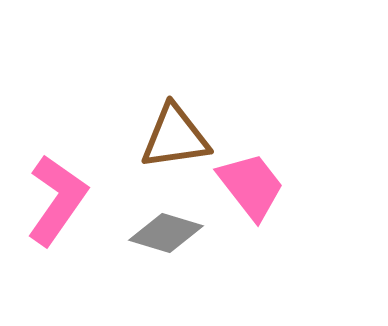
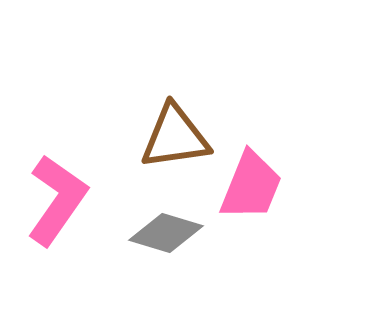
pink trapezoid: rotated 60 degrees clockwise
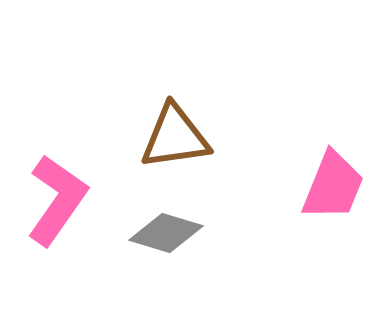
pink trapezoid: moved 82 px right
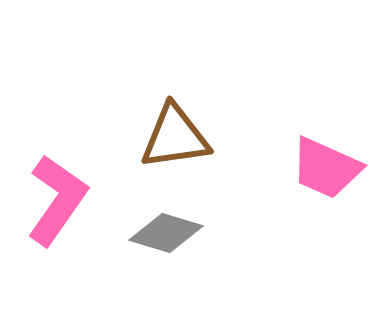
pink trapezoid: moved 7 px left, 18 px up; rotated 92 degrees clockwise
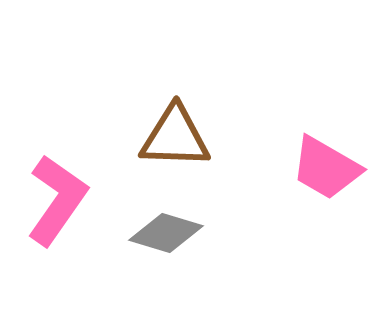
brown triangle: rotated 10 degrees clockwise
pink trapezoid: rotated 6 degrees clockwise
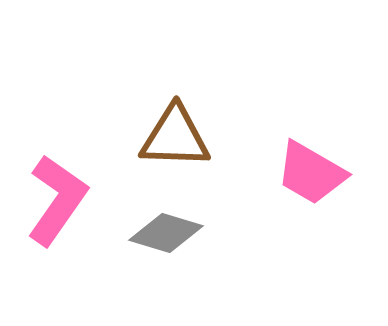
pink trapezoid: moved 15 px left, 5 px down
